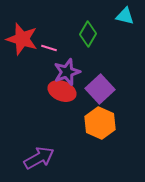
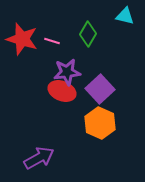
pink line: moved 3 px right, 7 px up
purple star: rotated 12 degrees clockwise
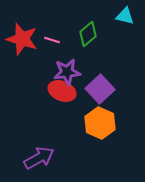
green diamond: rotated 20 degrees clockwise
pink line: moved 1 px up
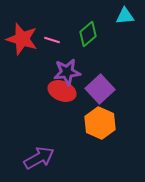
cyan triangle: rotated 18 degrees counterclockwise
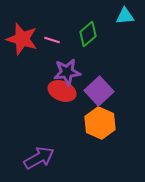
purple square: moved 1 px left, 2 px down
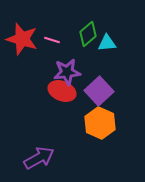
cyan triangle: moved 18 px left, 27 px down
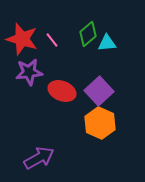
pink line: rotated 35 degrees clockwise
purple star: moved 38 px left
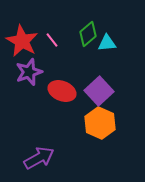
red star: moved 2 px down; rotated 12 degrees clockwise
purple star: rotated 12 degrees counterclockwise
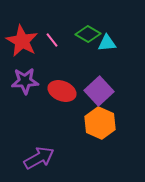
green diamond: rotated 70 degrees clockwise
purple star: moved 4 px left, 9 px down; rotated 16 degrees clockwise
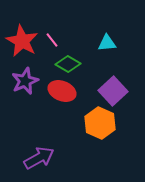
green diamond: moved 20 px left, 30 px down
purple star: rotated 20 degrees counterclockwise
purple square: moved 14 px right
